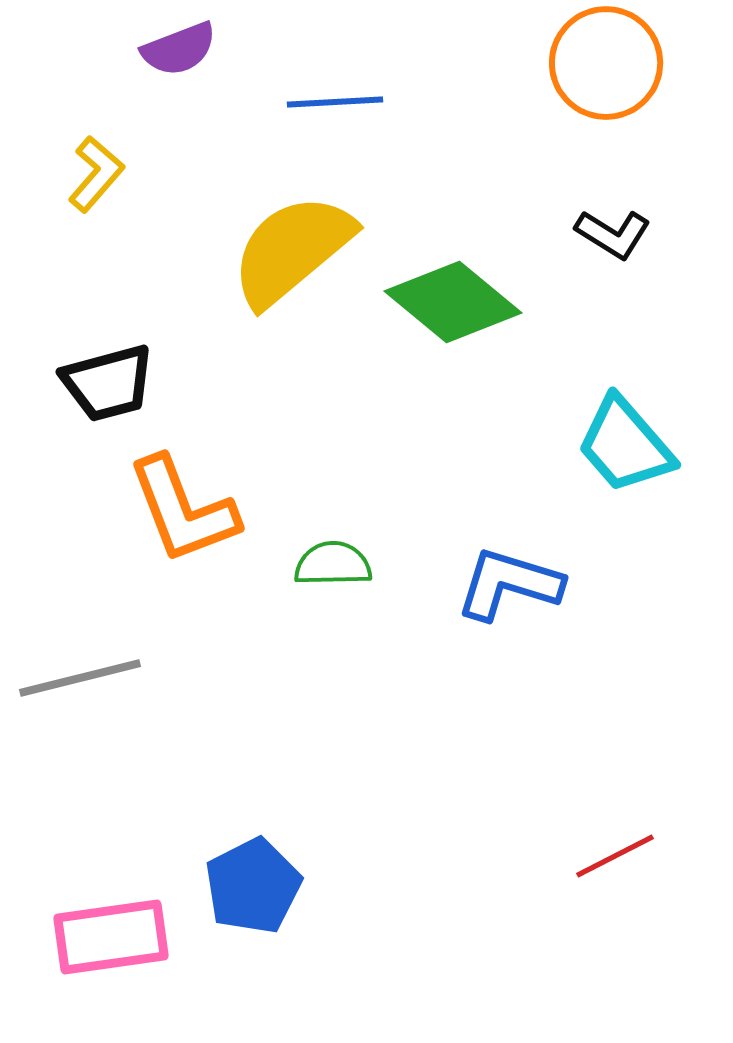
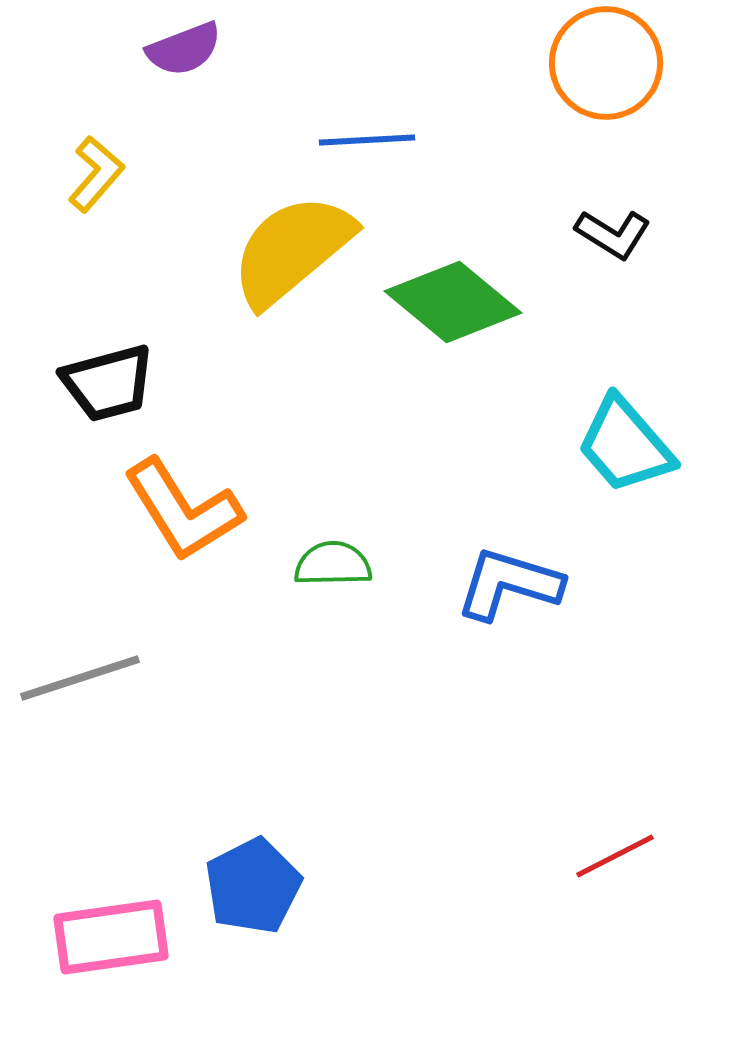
purple semicircle: moved 5 px right
blue line: moved 32 px right, 38 px down
orange L-shape: rotated 11 degrees counterclockwise
gray line: rotated 4 degrees counterclockwise
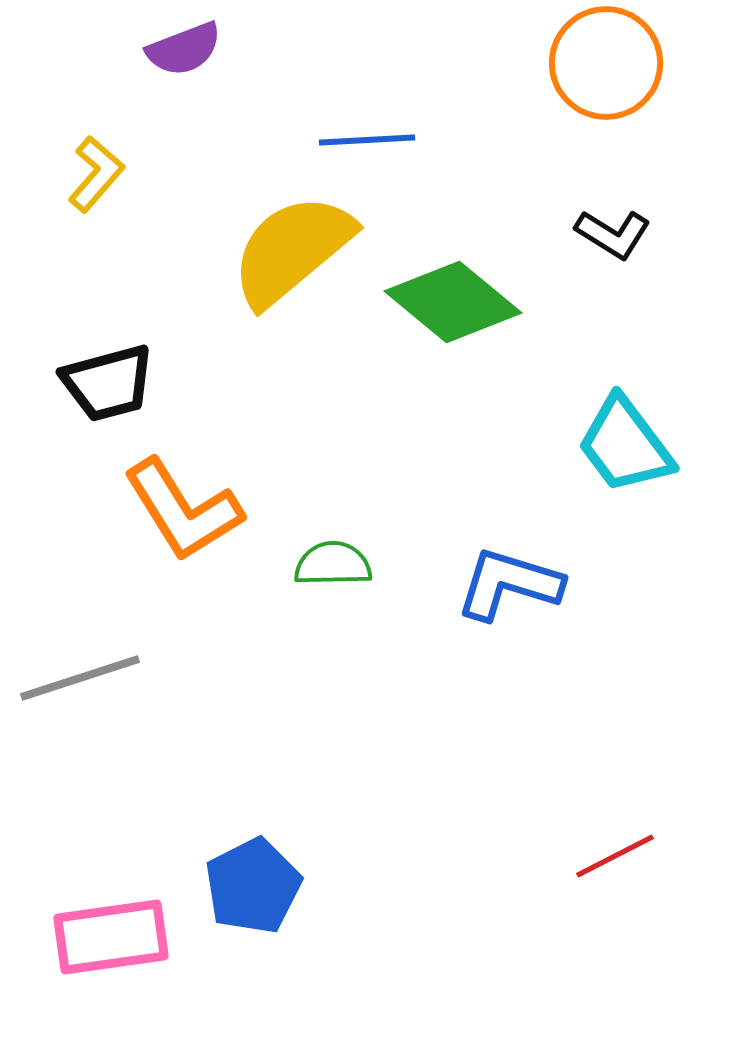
cyan trapezoid: rotated 4 degrees clockwise
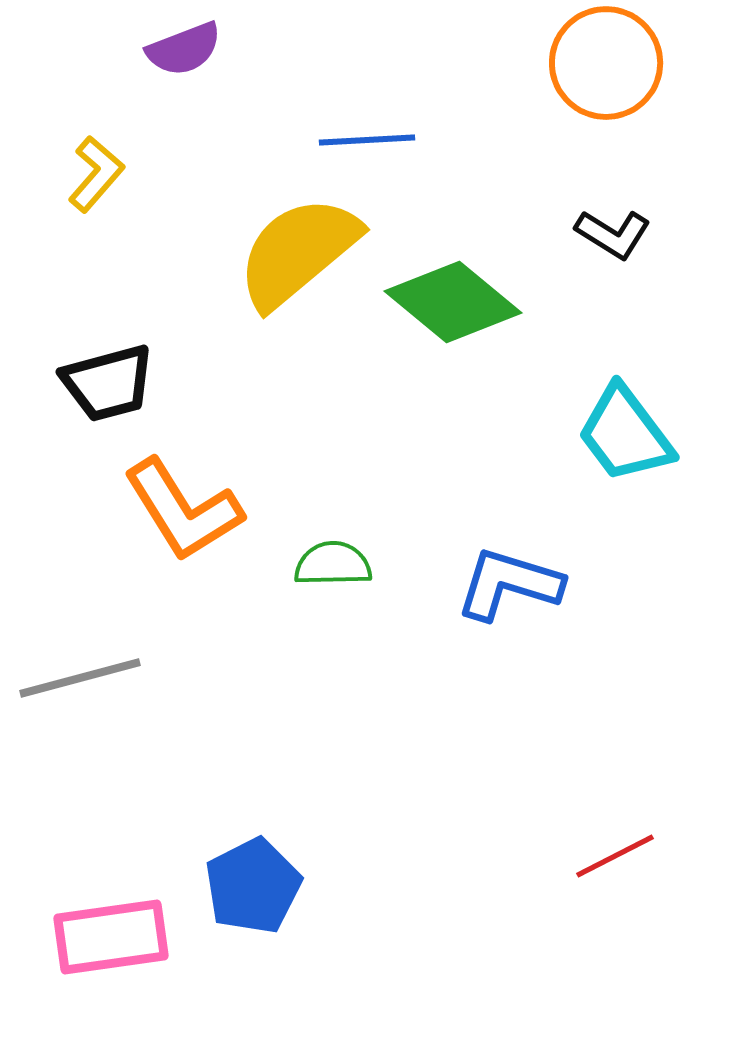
yellow semicircle: moved 6 px right, 2 px down
cyan trapezoid: moved 11 px up
gray line: rotated 3 degrees clockwise
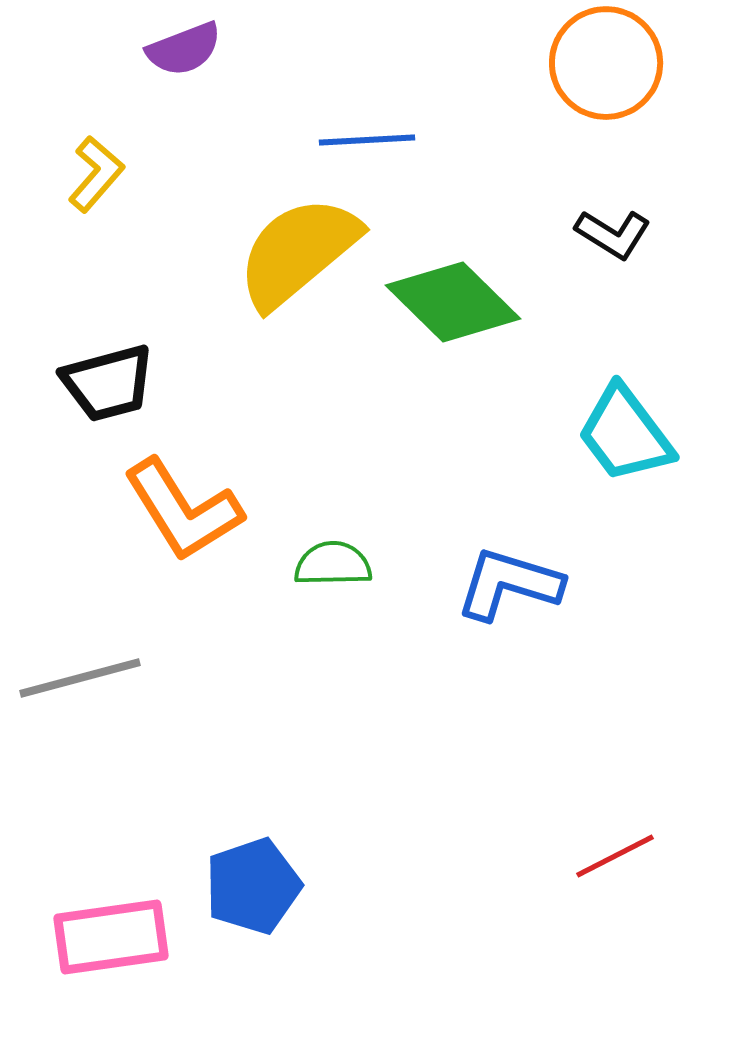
green diamond: rotated 5 degrees clockwise
blue pentagon: rotated 8 degrees clockwise
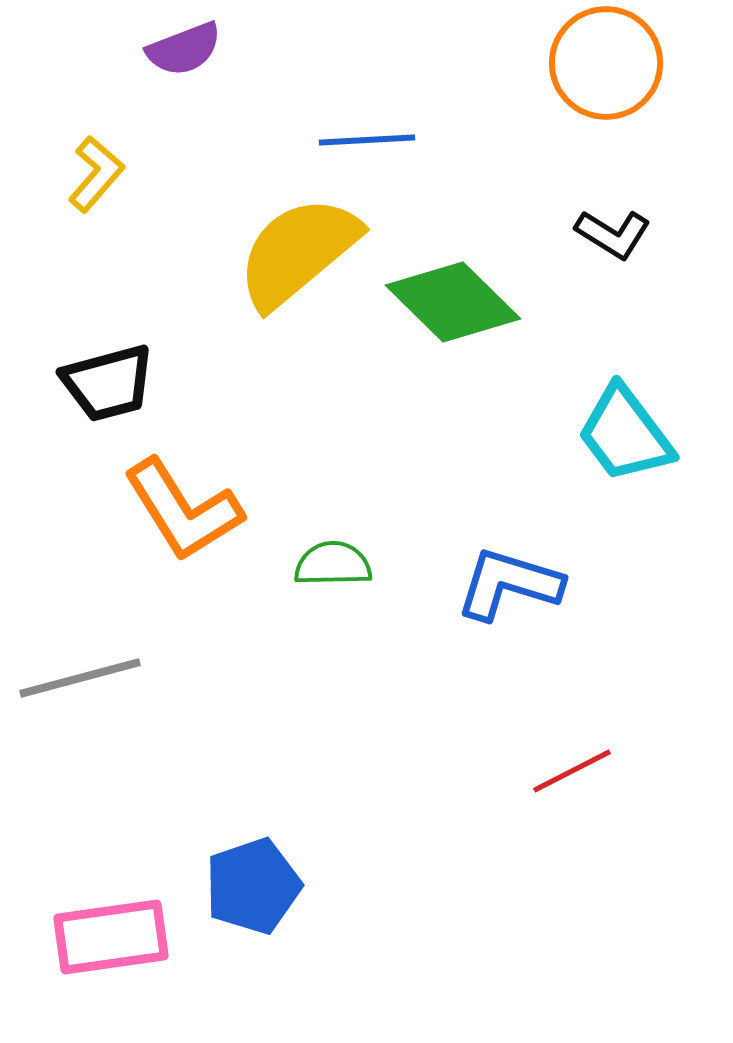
red line: moved 43 px left, 85 px up
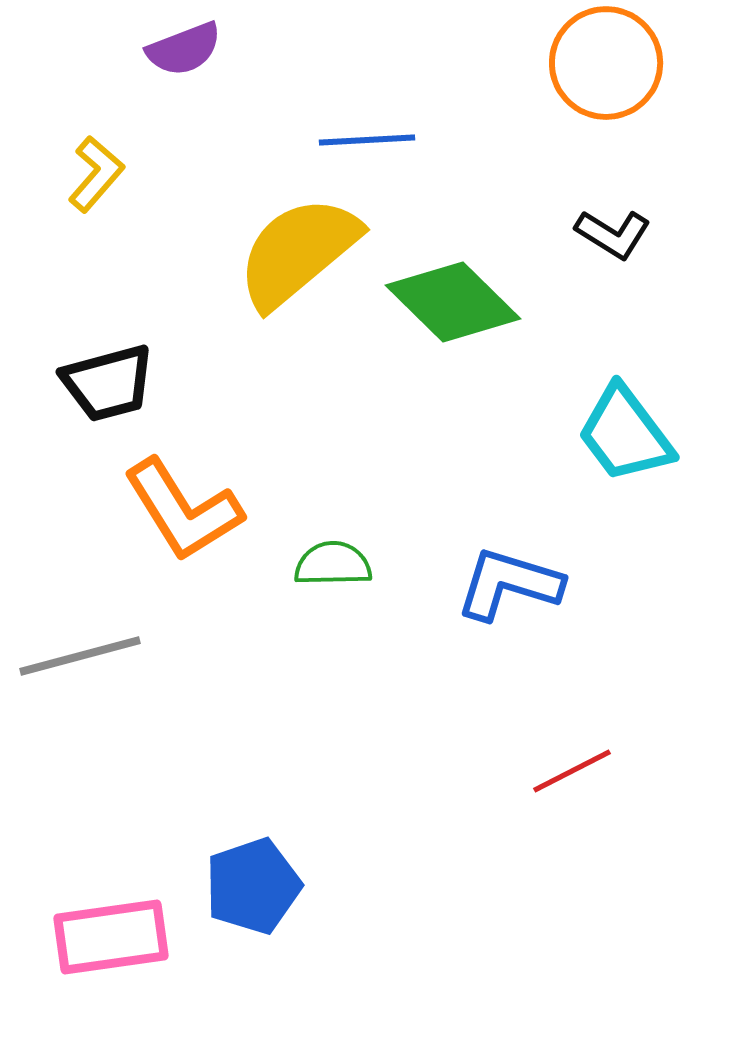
gray line: moved 22 px up
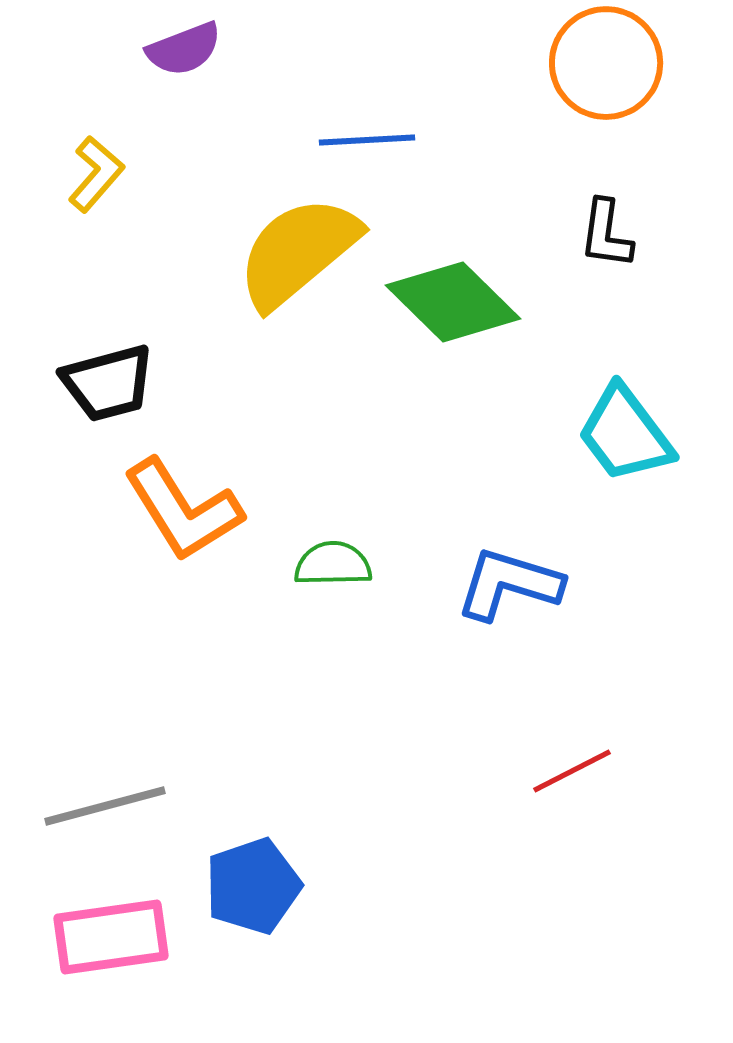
black L-shape: moved 7 px left; rotated 66 degrees clockwise
gray line: moved 25 px right, 150 px down
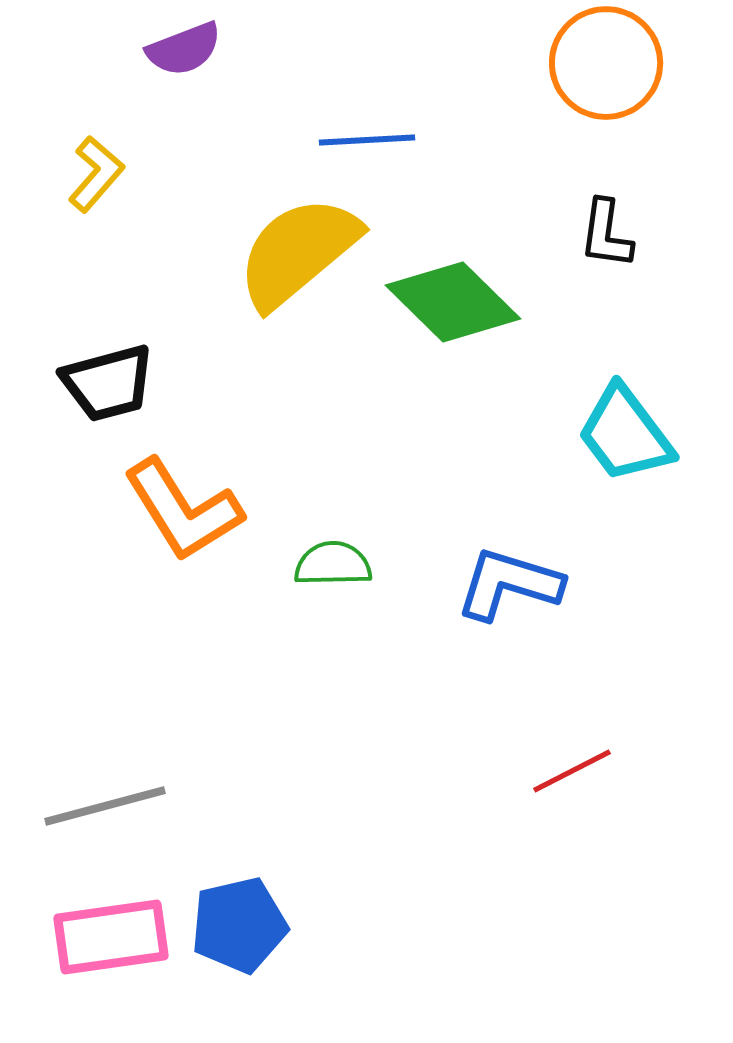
blue pentagon: moved 14 px left, 39 px down; rotated 6 degrees clockwise
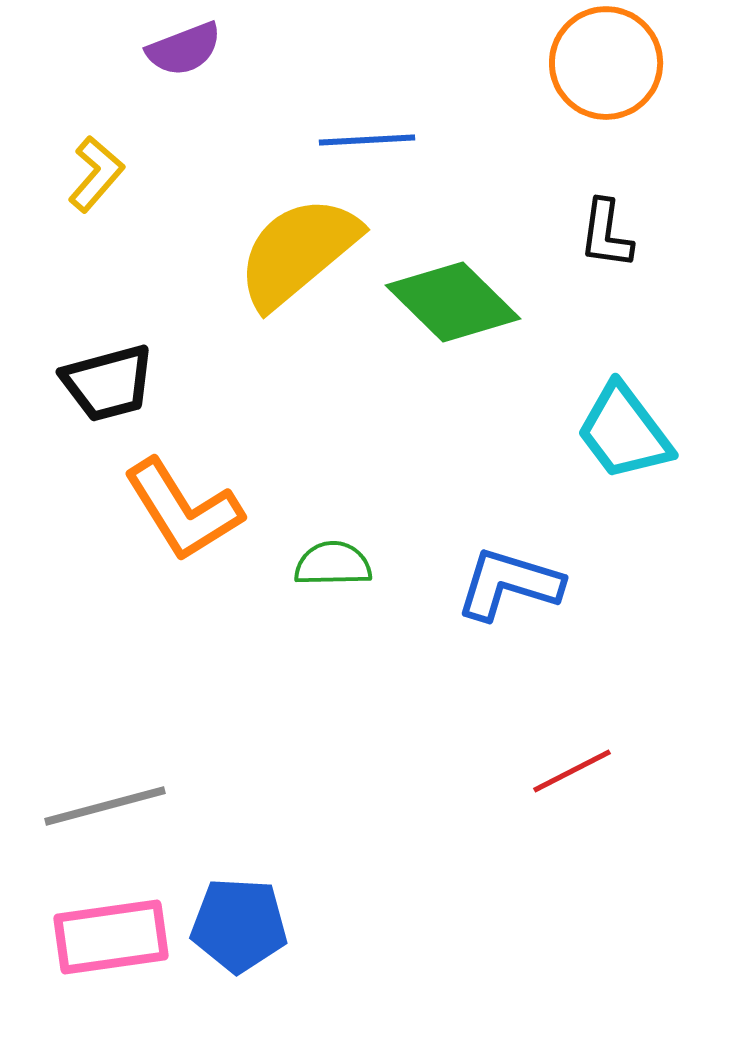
cyan trapezoid: moved 1 px left, 2 px up
blue pentagon: rotated 16 degrees clockwise
